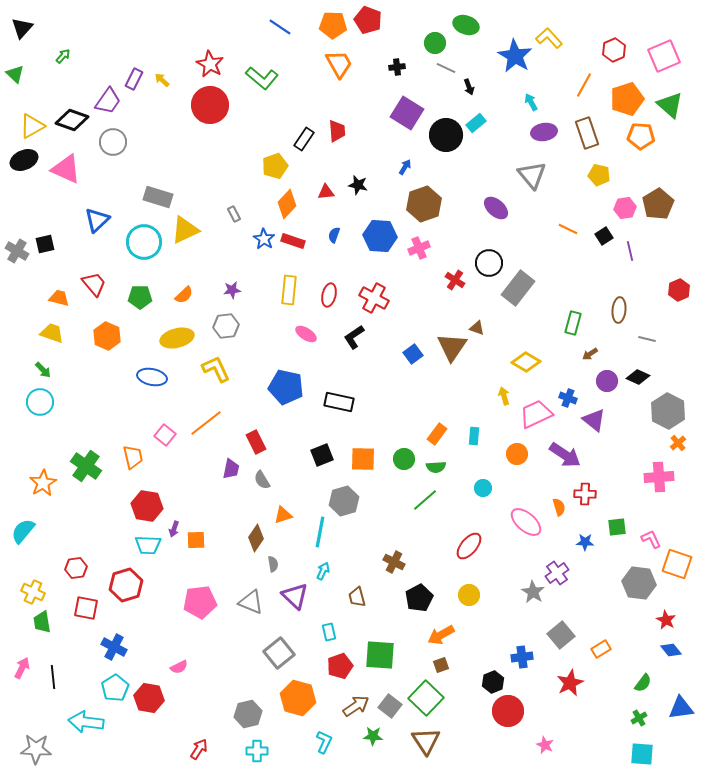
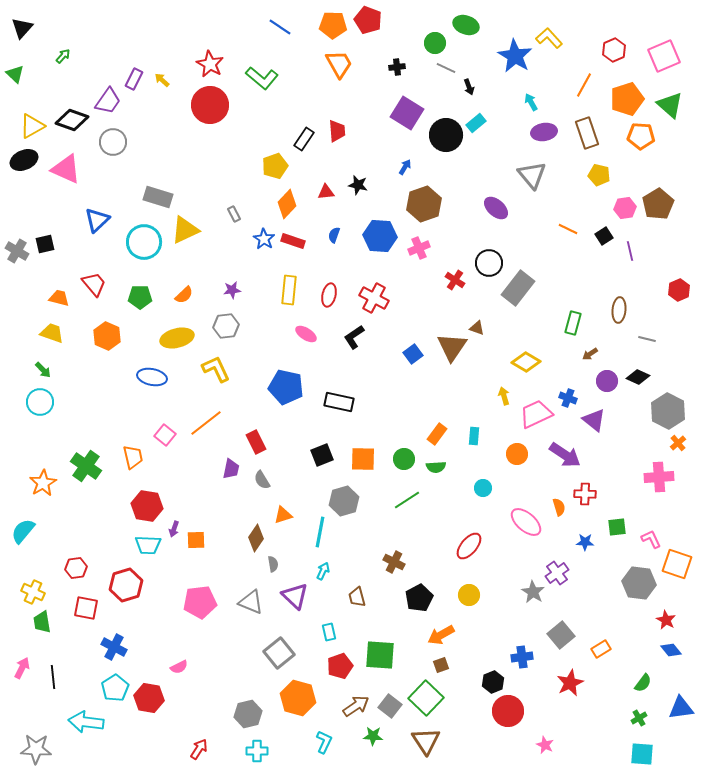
green line at (425, 500): moved 18 px left; rotated 8 degrees clockwise
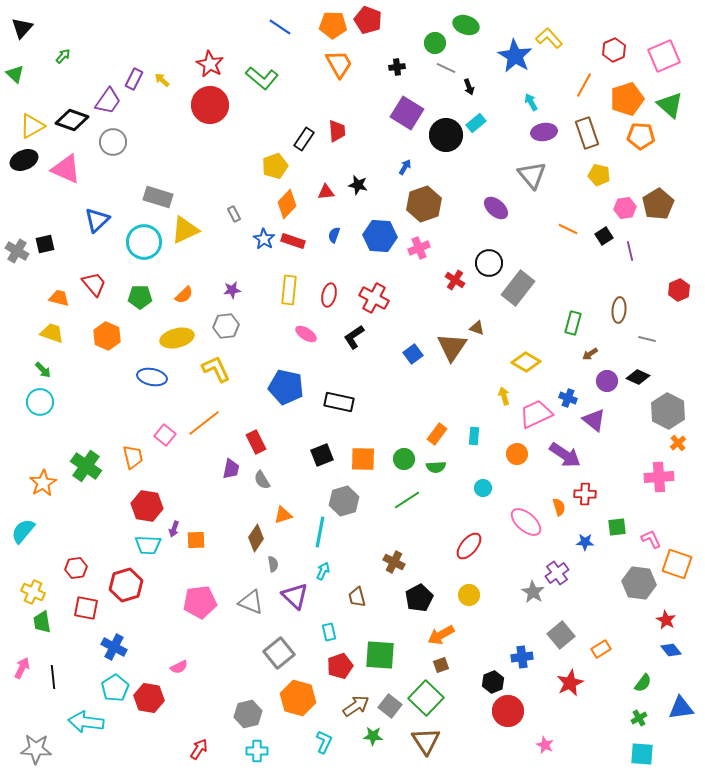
orange line at (206, 423): moved 2 px left
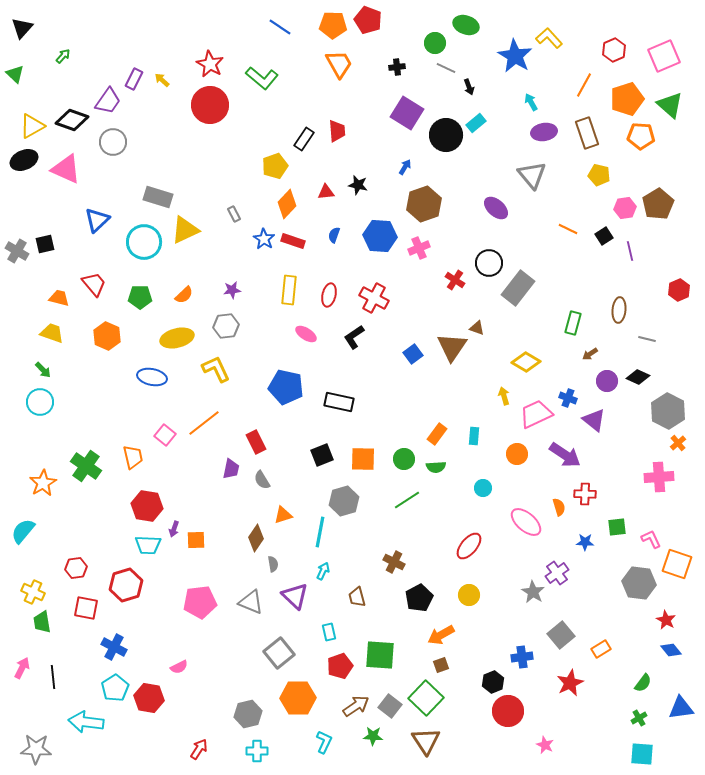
orange hexagon at (298, 698): rotated 16 degrees counterclockwise
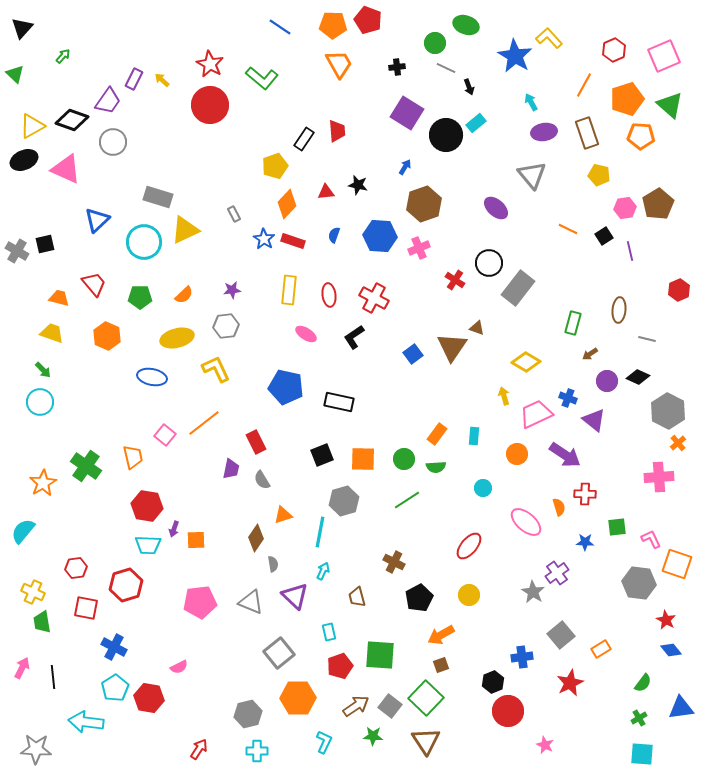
red ellipse at (329, 295): rotated 20 degrees counterclockwise
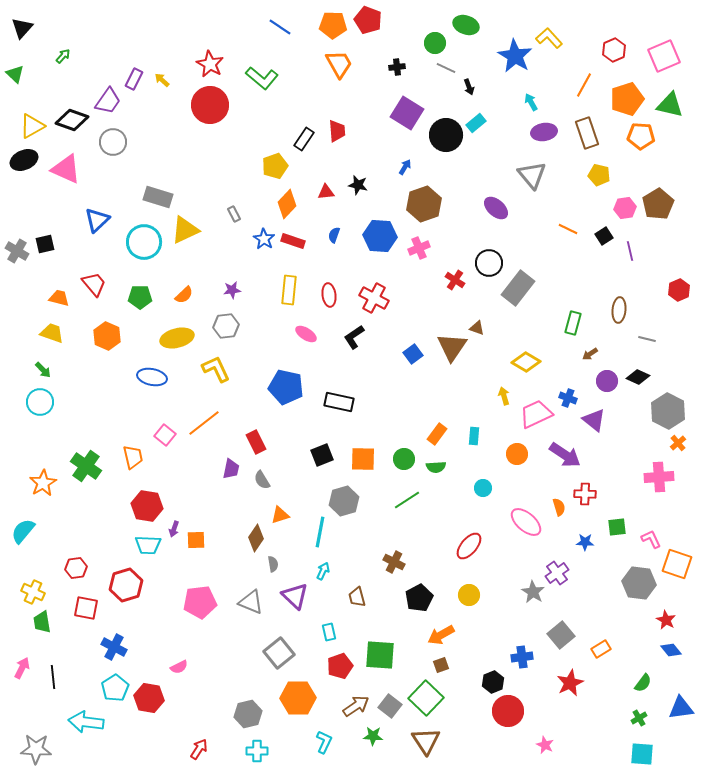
green triangle at (670, 105): rotated 28 degrees counterclockwise
orange triangle at (283, 515): moved 3 px left
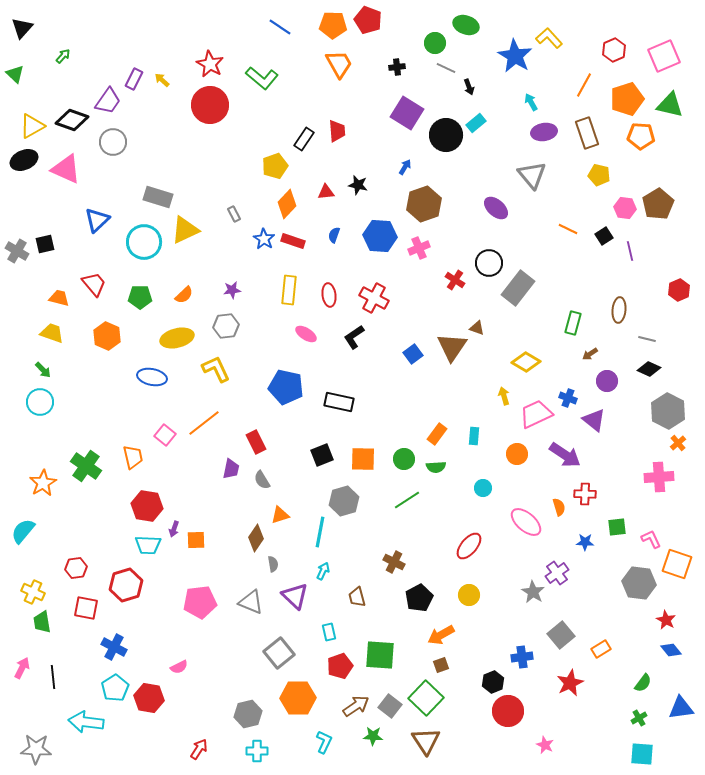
pink hexagon at (625, 208): rotated 15 degrees clockwise
black diamond at (638, 377): moved 11 px right, 8 px up
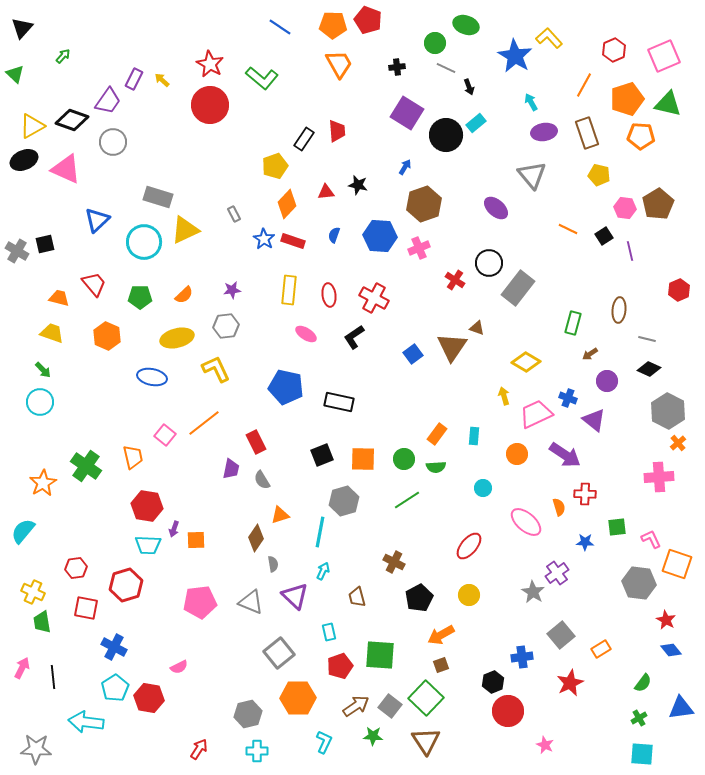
green triangle at (670, 105): moved 2 px left, 1 px up
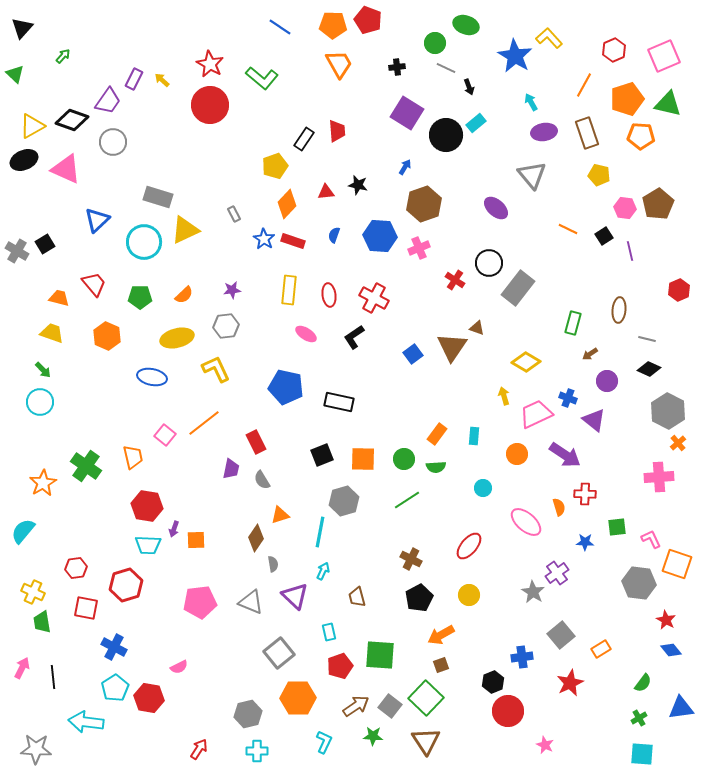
black square at (45, 244): rotated 18 degrees counterclockwise
brown cross at (394, 562): moved 17 px right, 3 px up
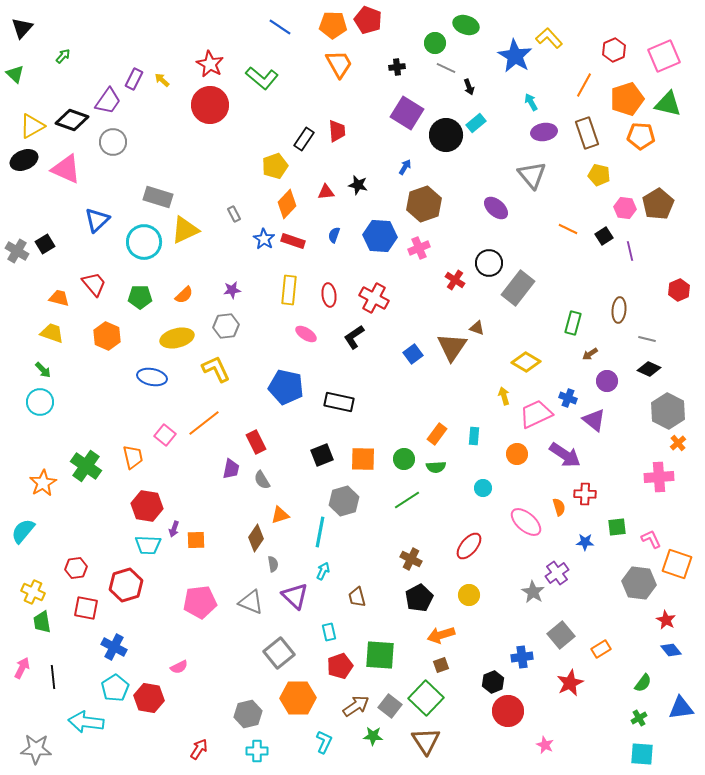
orange arrow at (441, 635): rotated 12 degrees clockwise
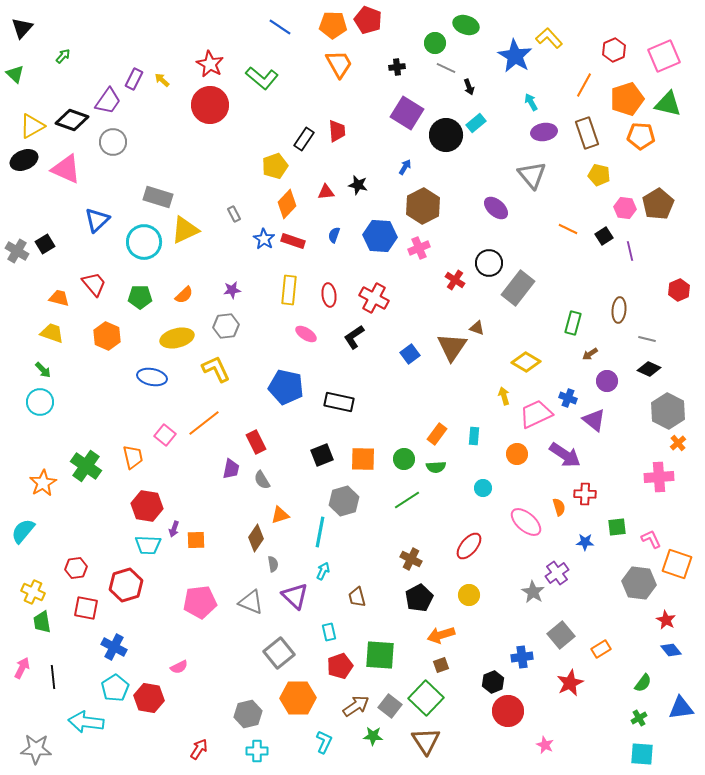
brown hexagon at (424, 204): moved 1 px left, 2 px down; rotated 8 degrees counterclockwise
blue square at (413, 354): moved 3 px left
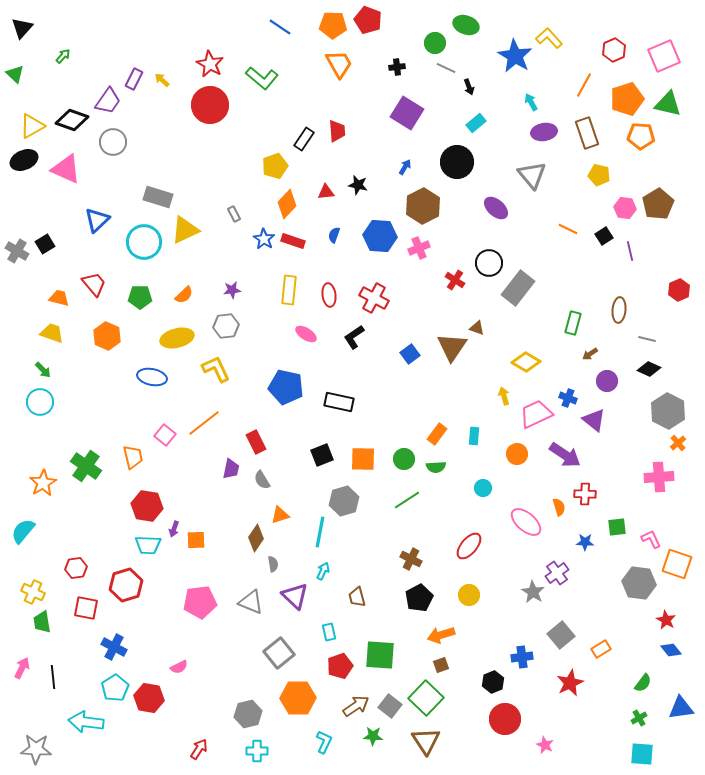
black circle at (446, 135): moved 11 px right, 27 px down
red circle at (508, 711): moved 3 px left, 8 px down
